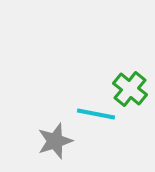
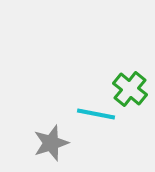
gray star: moved 4 px left, 2 px down
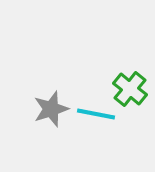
gray star: moved 34 px up
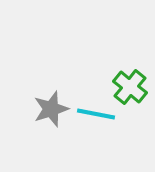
green cross: moved 2 px up
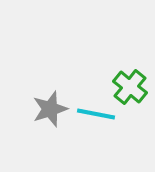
gray star: moved 1 px left
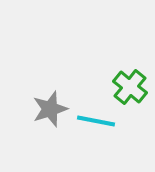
cyan line: moved 7 px down
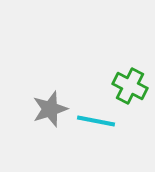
green cross: moved 1 px up; rotated 12 degrees counterclockwise
